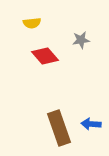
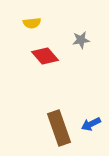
blue arrow: rotated 30 degrees counterclockwise
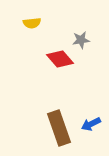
red diamond: moved 15 px right, 3 px down
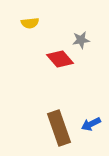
yellow semicircle: moved 2 px left
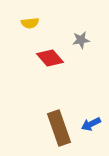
red diamond: moved 10 px left, 1 px up
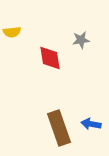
yellow semicircle: moved 18 px left, 9 px down
red diamond: rotated 32 degrees clockwise
blue arrow: rotated 36 degrees clockwise
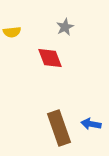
gray star: moved 16 px left, 13 px up; rotated 18 degrees counterclockwise
red diamond: rotated 12 degrees counterclockwise
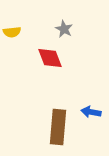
gray star: moved 1 px left, 2 px down; rotated 18 degrees counterclockwise
blue arrow: moved 12 px up
brown rectangle: moved 1 px left, 1 px up; rotated 24 degrees clockwise
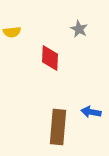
gray star: moved 15 px right
red diamond: rotated 24 degrees clockwise
